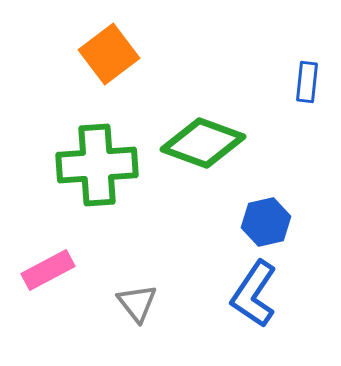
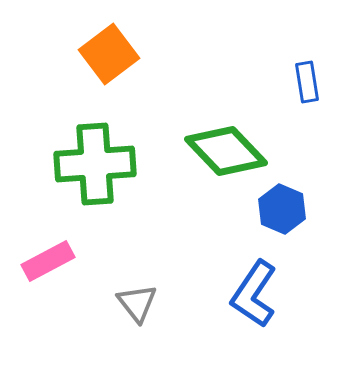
blue rectangle: rotated 15 degrees counterclockwise
green diamond: moved 23 px right, 8 px down; rotated 26 degrees clockwise
green cross: moved 2 px left, 1 px up
blue hexagon: moved 16 px right, 13 px up; rotated 24 degrees counterclockwise
pink rectangle: moved 9 px up
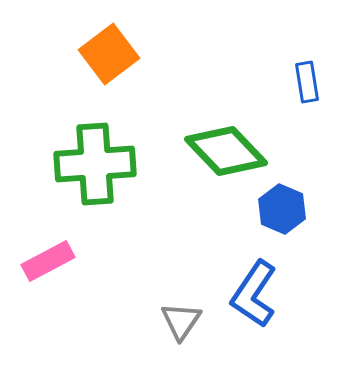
gray triangle: moved 44 px right, 18 px down; rotated 12 degrees clockwise
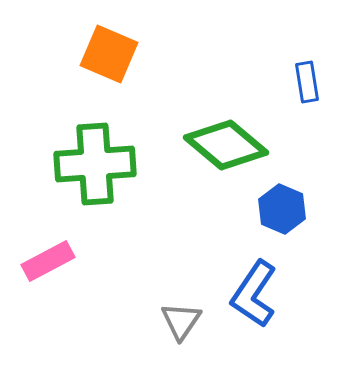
orange square: rotated 30 degrees counterclockwise
green diamond: moved 6 px up; rotated 6 degrees counterclockwise
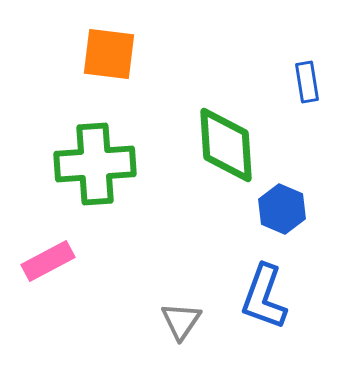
orange square: rotated 16 degrees counterclockwise
green diamond: rotated 46 degrees clockwise
blue L-shape: moved 10 px right, 3 px down; rotated 14 degrees counterclockwise
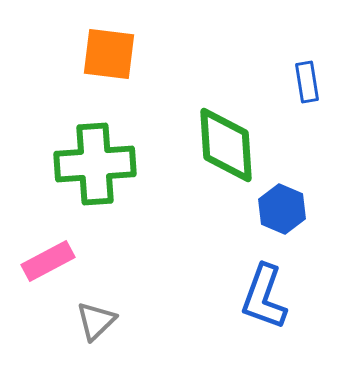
gray triangle: moved 85 px left; rotated 12 degrees clockwise
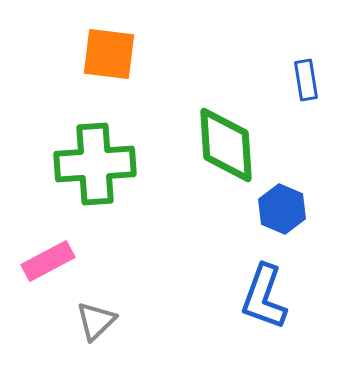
blue rectangle: moved 1 px left, 2 px up
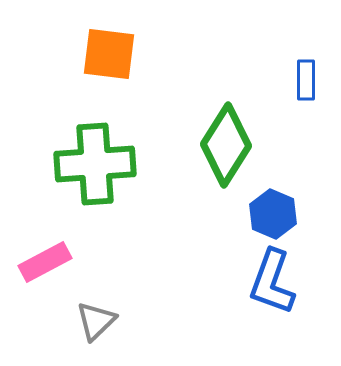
blue rectangle: rotated 9 degrees clockwise
green diamond: rotated 36 degrees clockwise
blue hexagon: moved 9 px left, 5 px down
pink rectangle: moved 3 px left, 1 px down
blue L-shape: moved 8 px right, 15 px up
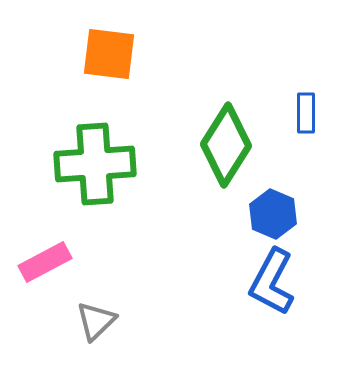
blue rectangle: moved 33 px down
blue L-shape: rotated 8 degrees clockwise
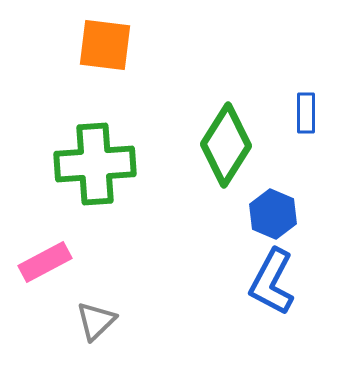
orange square: moved 4 px left, 9 px up
